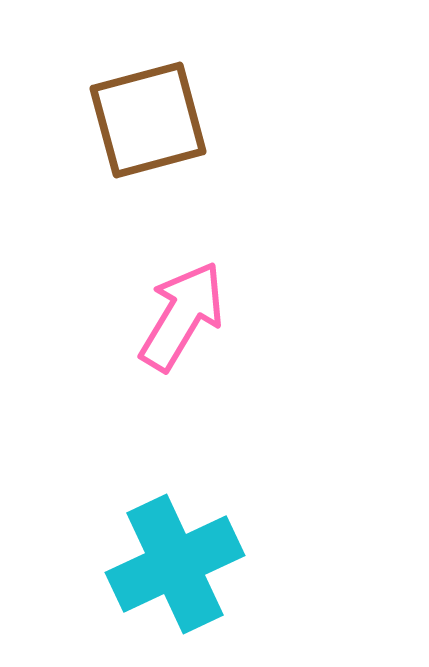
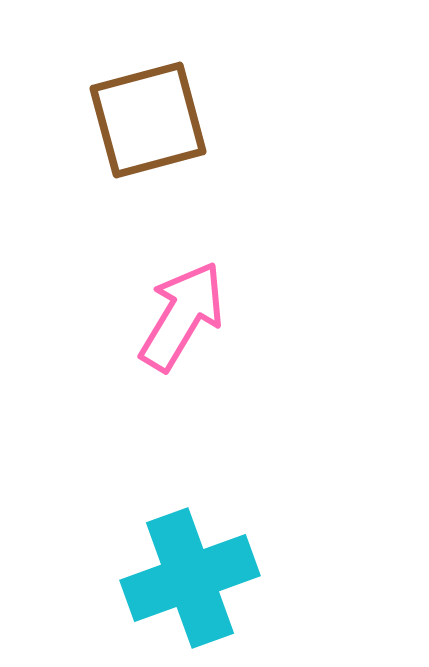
cyan cross: moved 15 px right, 14 px down; rotated 5 degrees clockwise
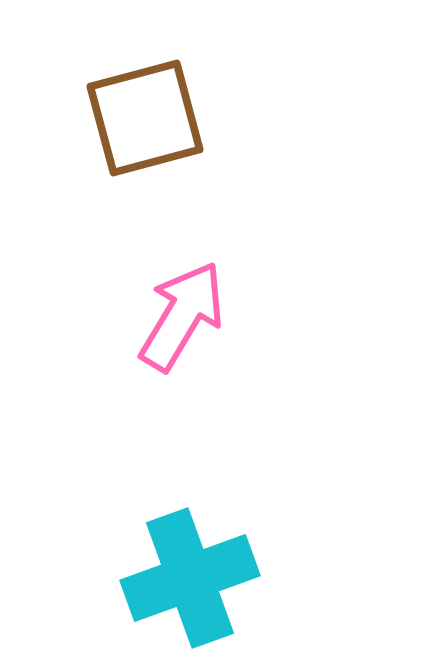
brown square: moved 3 px left, 2 px up
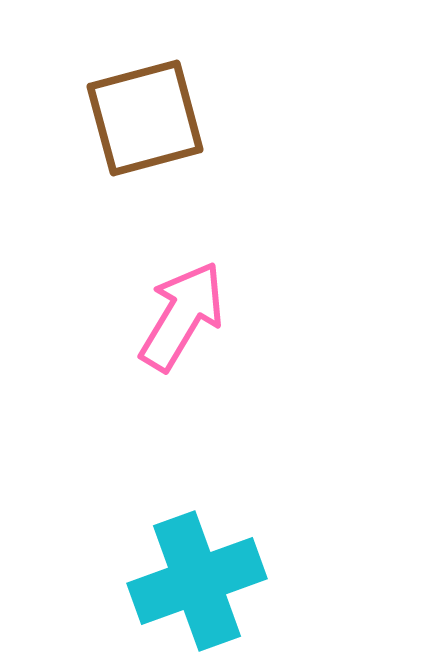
cyan cross: moved 7 px right, 3 px down
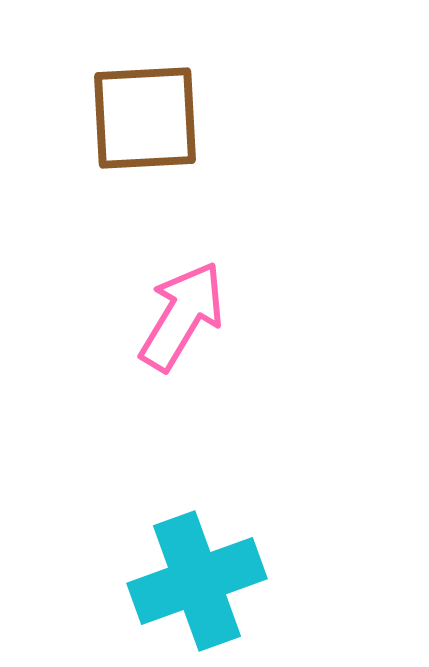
brown square: rotated 12 degrees clockwise
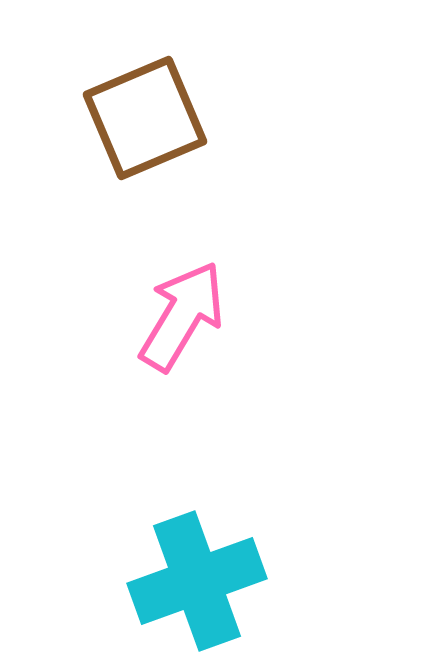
brown square: rotated 20 degrees counterclockwise
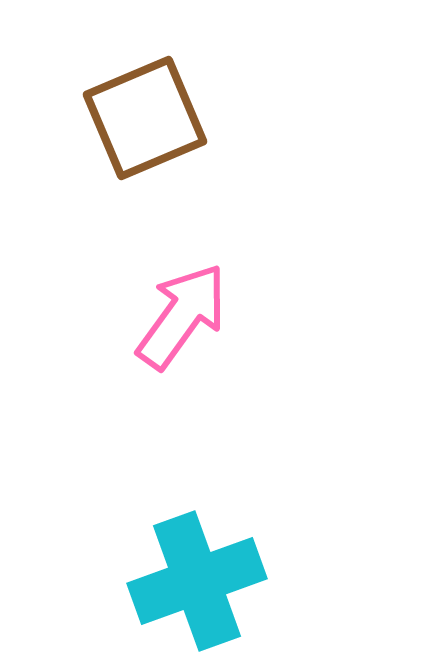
pink arrow: rotated 5 degrees clockwise
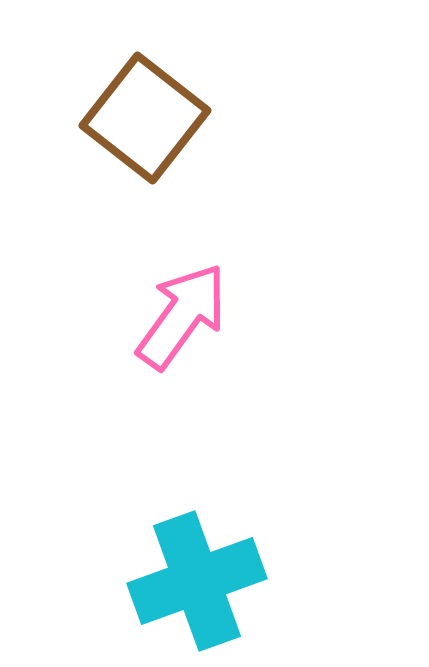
brown square: rotated 29 degrees counterclockwise
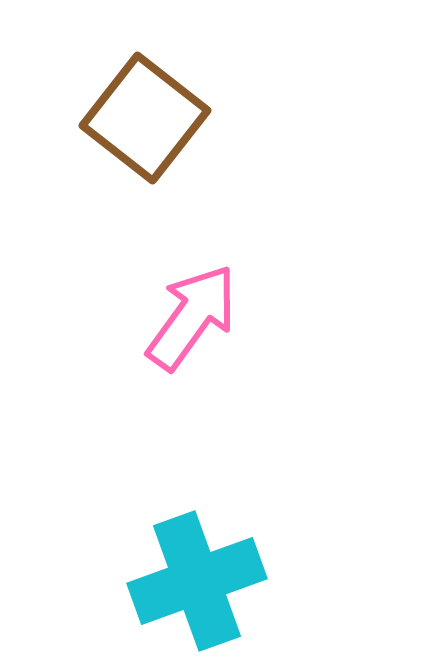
pink arrow: moved 10 px right, 1 px down
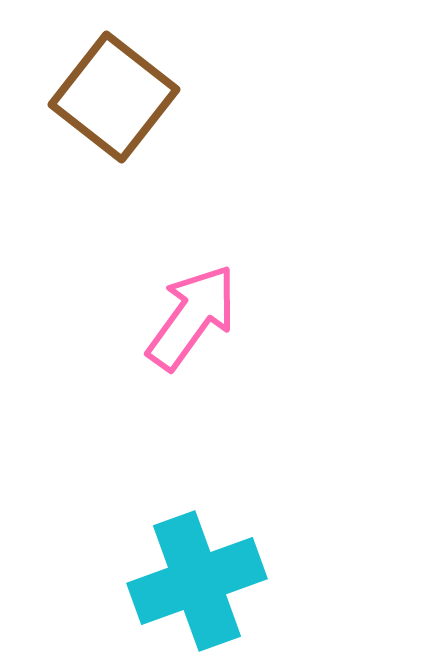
brown square: moved 31 px left, 21 px up
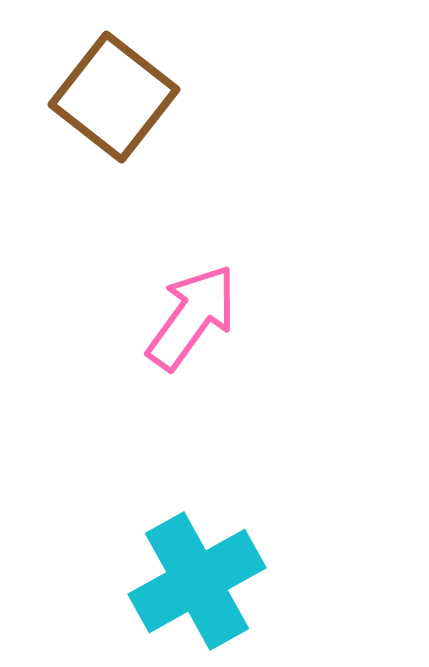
cyan cross: rotated 9 degrees counterclockwise
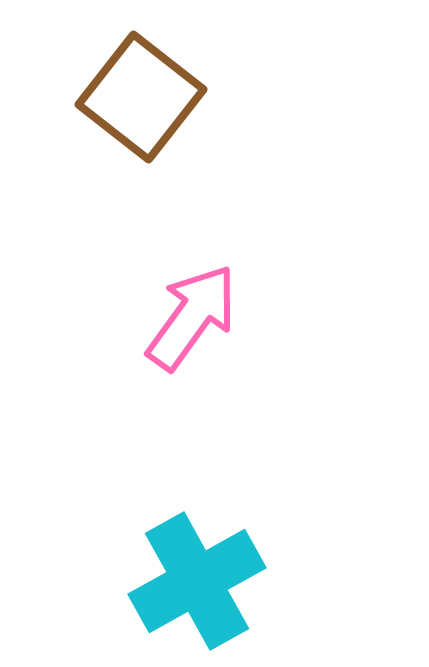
brown square: moved 27 px right
